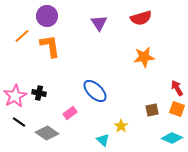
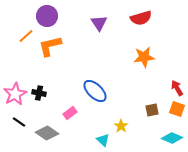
orange line: moved 4 px right
orange L-shape: rotated 95 degrees counterclockwise
pink star: moved 2 px up
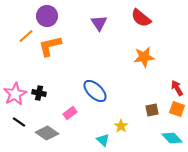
red semicircle: rotated 55 degrees clockwise
cyan diamond: rotated 25 degrees clockwise
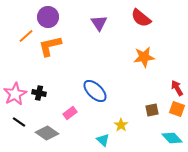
purple circle: moved 1 px right, 1 px down
yellow star: moved 1 px up
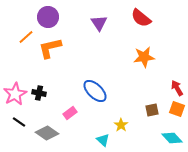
orange line: moved 1 px down
orange L-shape: moved 2 px down
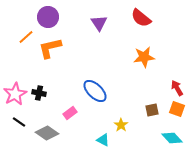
cyan triangle: rotated 16 degrees counterclockwise
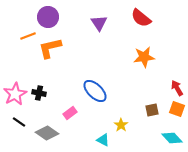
orange line: moved 2 px right, 1 px up; rotated 21 degrees clockwise
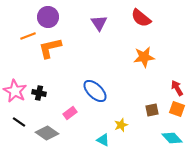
pink star: moved 3 px up; rotated 15 degrees counterclockwise
yellow star: rotated 16 degrees clockwise
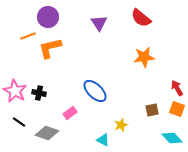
gray diamond: rotated 15 degrees counterclockwise
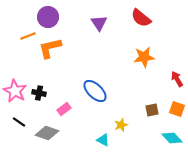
red arrow: moved 9 px up
pink rectangle: moved 6 px left, 4 px up
